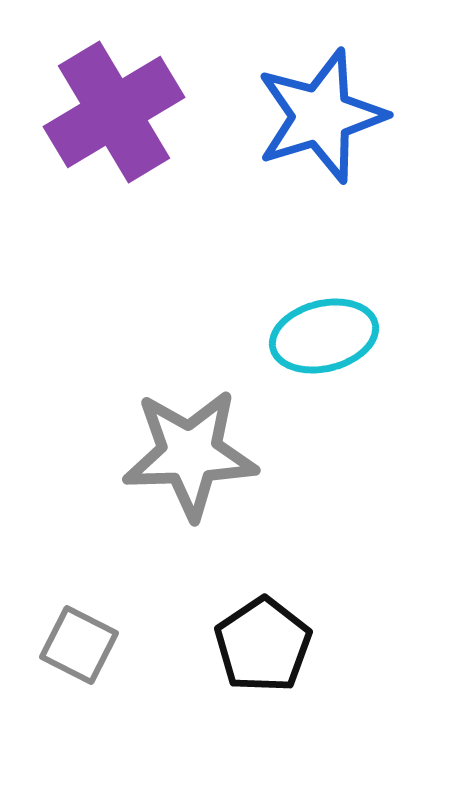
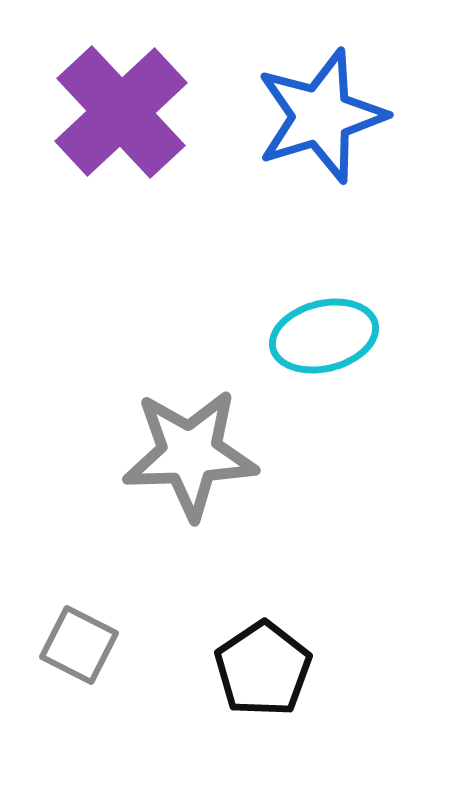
purple cross: moved 7 px right; rotated 12 degrees counterclockwise
black pentagon: moved 24 px down
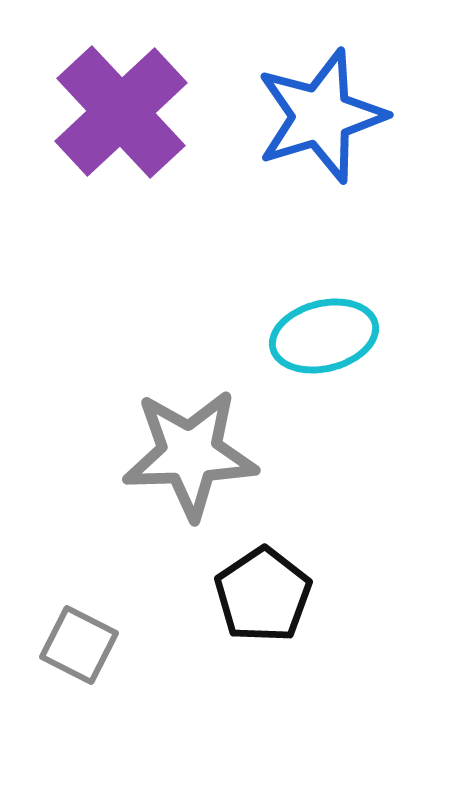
black pentagon: moved 74 px up
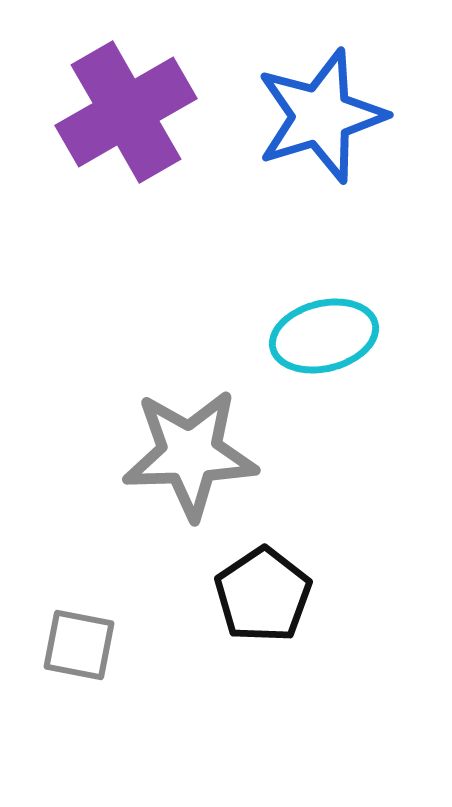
purple cross: moved 5 px right; rotated 13 degrees clockwise
gray square: rotated 16 degrees counterclockwise
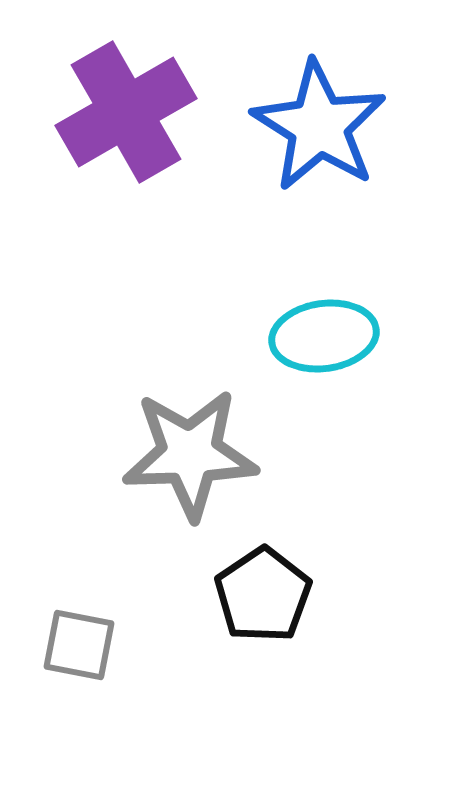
blue star: moved 2 px left, 10 px down; rotated 23 degrees counterclockwise
cyan ellipse: rotated 6 degrees clockwise
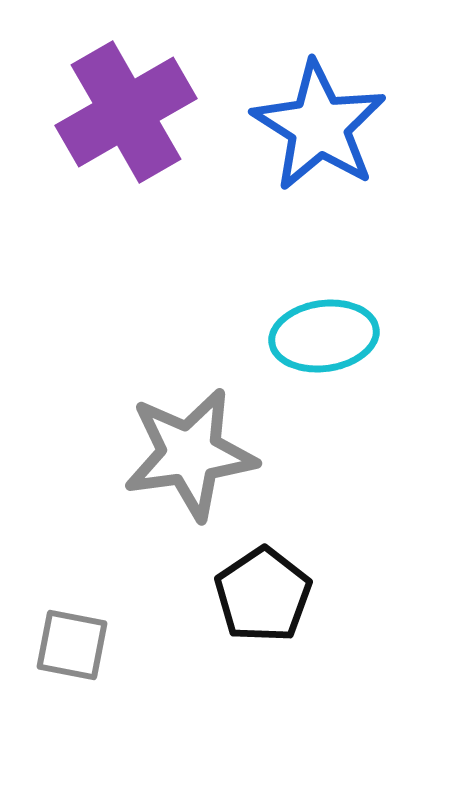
gray star: rotated 6 degrees counterclockwise
gray square: moved 7 px left
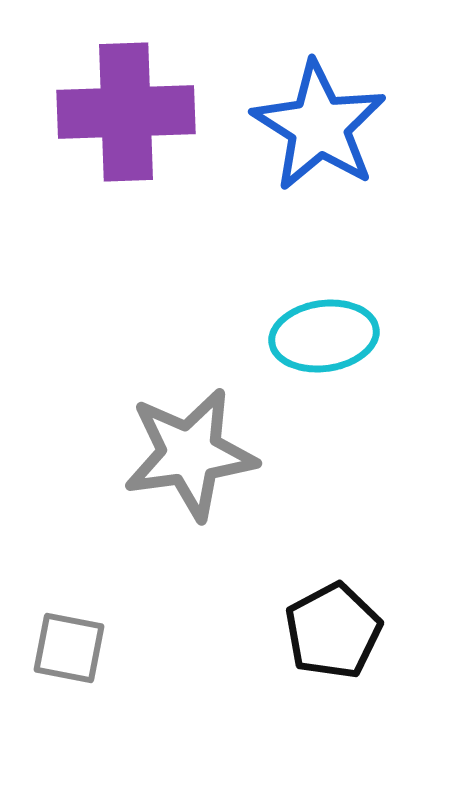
purple cross: rotated 28 degrees clockwise
black pentagon: moved 70 px right, 36 px down; rotated 6 degrees clockwise
gray square: moved 3 px left, 3 px down
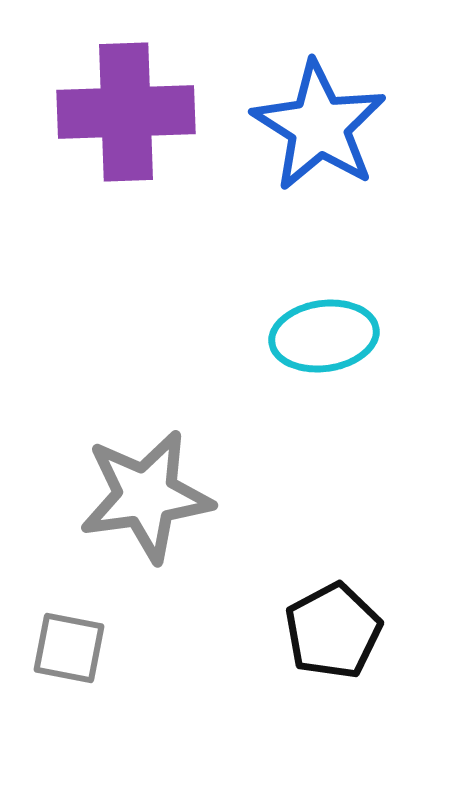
gray star: moved 44 px left, 42 px down
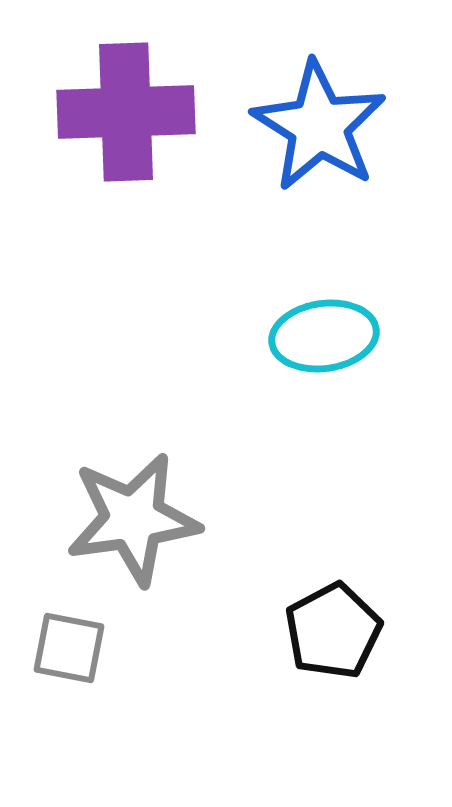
gray star: moved 13 px left, 23 px down
